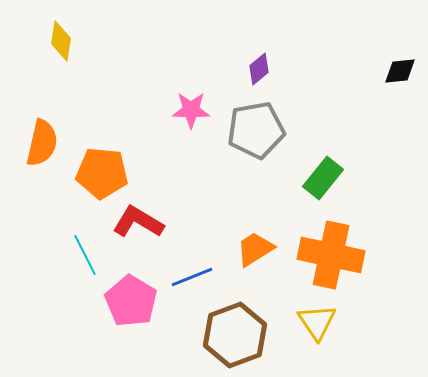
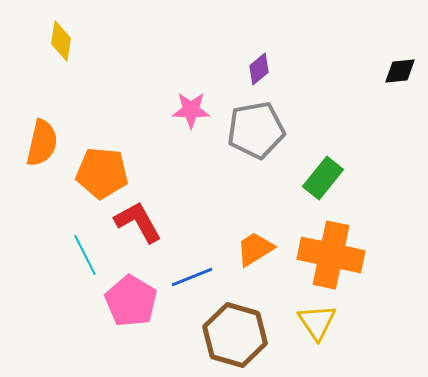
red L-shape: rotated 30 degrees clockwise
brown hexagon: rotated 24 degrees counterclockwise
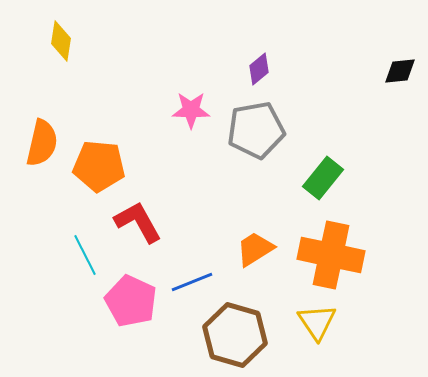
orange pentagon: moved 3 px left, 7 px up
blue line: moved 5 px down
pink pentagon: rotated 6 degrees counterclockwise
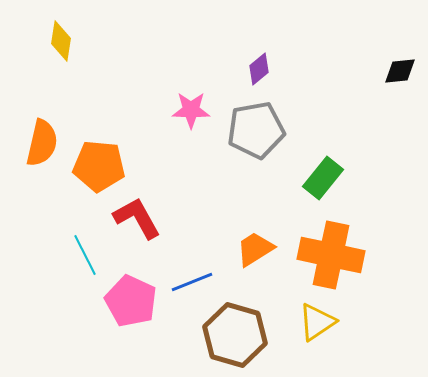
red L-shape: moved 1 px left, 4 px up
yellow triangle: rotated 30 degrees clockwise
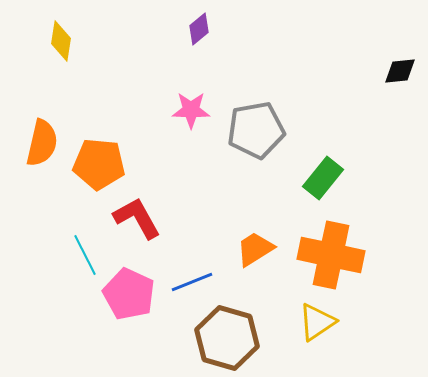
purple diamond: moved 60 px left, 40 px up
orange pentagon: moved 2 px up
pink pentagon: moved 2 px left, 7 px up
brown hexagon: moved 8 px left, 3 px down
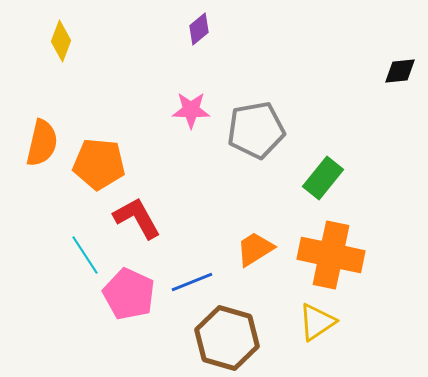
yellow diamond: rotated 12 degrees clockwise
cyan line: rotated 6 degrees counterclockwise
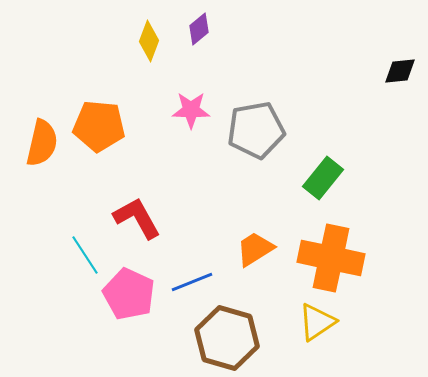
yellow diamond: moved 88 px right
orange pentagon: moved 38 px up
orange cross: moved 3 px down
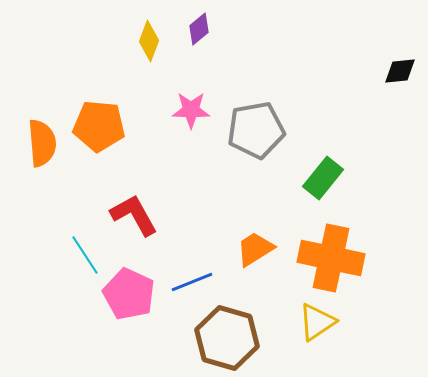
orange semicircle: rotated 18 degrees counterclockwise
red L-shape: moved 3 px left, 3 px up
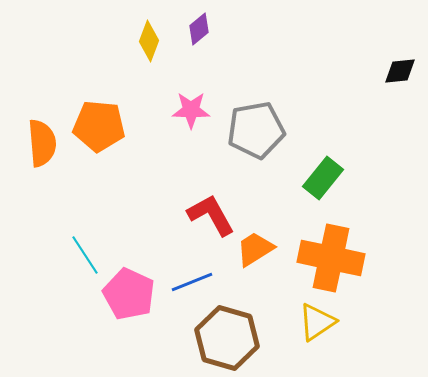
red L-shape: moved 77 px right
